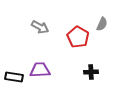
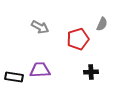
red pentagon: moved 2 px down; rotated 25 degrees clockwise
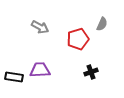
black cross: rotated 16 degrees counterclockwise
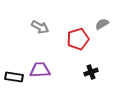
gray semicircle: rotated 144 degrees counterclockwise
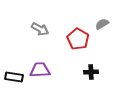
gray arrow: moved 2 px down
red pentagon: rotated 25 degrees counterclockwise
black cross: rotated 16 degrees clockwise
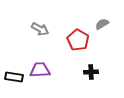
red pentagon: moved 1 px down
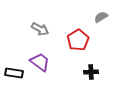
gray semicircle: moved 1 px left, 7 px up
red pentagon: rotated 10 degrees clockwise
purple trapezoid: moved 8 px up; rotated 40 degrees clockwise
black rectangle: moved 4 px up
